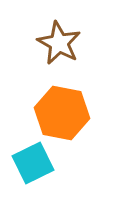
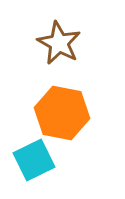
cyan square: moved 1 px right, 3 px up
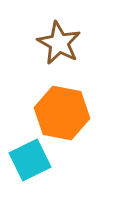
cyan square: moved 4 px left
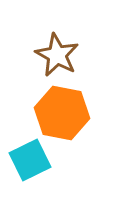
brown star: moved 2 px left, 12 px down
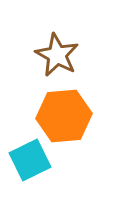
orange hexagon: moved 2 px right, 3 px down; rotated 16 degrees counterclockwise
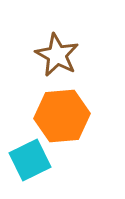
orange hexagon: moved 2 px left
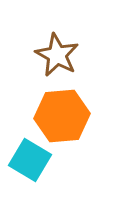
cyan square: rotated 33 degrees counterclockwise
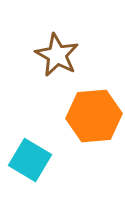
orange hexagon: moved 32 px right
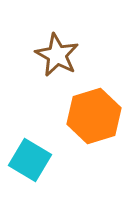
orange hexagon: rotated 12 degrees counterclockwise
